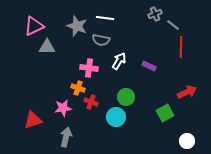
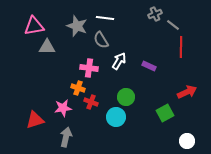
pink triangle: rotated 15 degrees clockwise
gray semicircle: rotated 48 degrees clockwise
red triangle: moved 2 px right
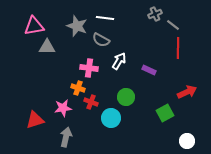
gray semicircle: rotated 30 degrees counterclockwise
red line: moved 3 px left, 1 px down
purple rectangle: moved 4 px down
cyan circle: moved 5 px left, 1 px down
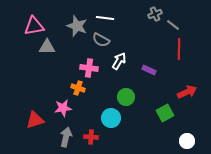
red line: moved 1 px right, 1 px down
red cross: moved 35 px down; rotated 16 degrees counterclockwise
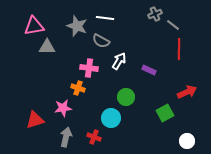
gray semicircle: moved 1 px down
red cross: moved 3 px right; rotated 16 degrees clockwise
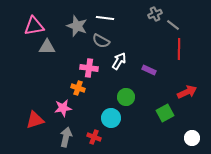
white circle: moved 5 px right, 3 px up
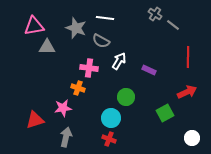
gray cross: rotated 32 degrees counterclockwise
gray star: moved 1 px left, 2 px down
red line: moved 9 px right, 8 px down
red cross: moved 15 px right, 2 px down
